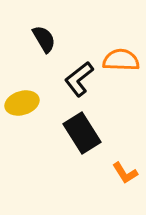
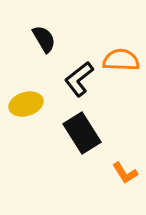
yellow ellipse: moved 4 px right, 1 px down
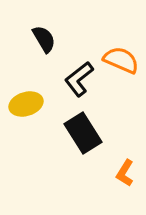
orange semicircle: rotated 21 degrees clockwise
black rectangle: moved 1 px right
orange L-shape: rotated 64 degrees clockwise
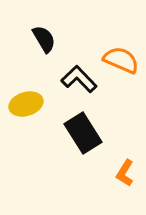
black L-shape: rotated 84 degrees clockwise
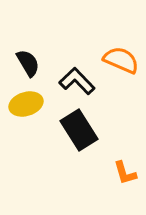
black semicircle: moved 16 px left, 24 px down
black L-shape: moved 2 px left, 2 px down
black rectangle: moved 4 px left, 3 px up
orange L-shape: rotated 48 degrees counterclockwise
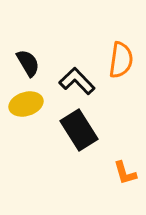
orange semicircle: rotated 75 degrees clockwise
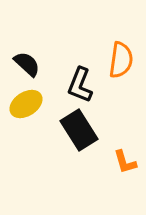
black semicircle: moved 1 px left, 1 px down; rotated 16 degrees counterclockwise
black L-shape: moved 3 px right, 4 px down; rotated 114 degrees counterclockwise
yellow ellipse: rotated 16 degrees counterclockwise
orange L-shape: moved 11 px up
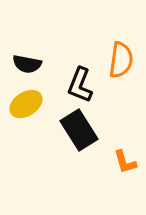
black semicircle: rotated 148 degrees clockwise
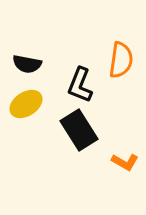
orange L-shape: rotated 44 degrees counterclockwise
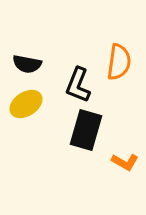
orange semicircle: moved 2 px left, 2 px down
black L-shape: moved 2 px left
black rectangle: moved 7 px right; rotated 48 degrees clockwise
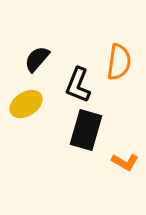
black semicircle: moved 10 px right, 5 px up; rotated 120 degrees clockwise
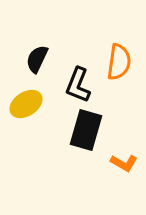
black semicircle: rotated 16 degrees counterclockwise
orange L-shape: moved 1 px left, 1 px down
